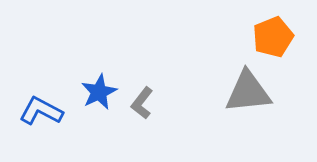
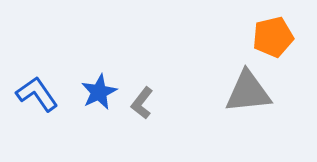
orange pentagon: rotated 9 degrees clockwise
blue L-shape: moved 4 px left, 17 px up; rotated 27 degrees clockwise
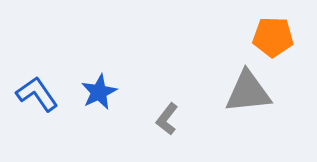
orange pentagon: rotated 15 degrees clockwise
gray L-shape: moved 25 px right, 16 px down
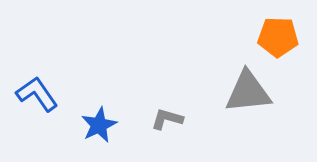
orange pentagon: moved 5 px right
blue star: moved 33 px down
gray L-shape: rotated 68 degrees clockwise
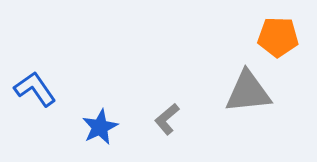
blue L-shape: moved 2 px left, 5 px up
gray L-shape: rotated 56 degrees counterclockwise
blue star: moved 1 px right, 2 px down
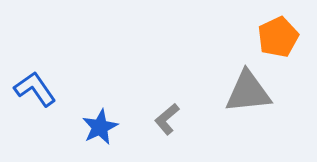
orange pentagon: rotated 27 degrees counterclockwise
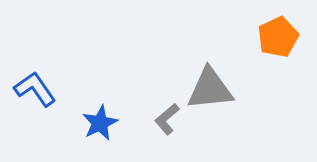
gray triangle: moved 38 px left, 3 px up
blue star: moved 4 px up
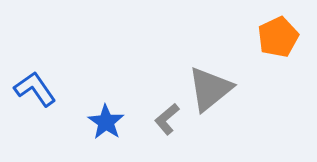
gray triangle: rotated 33 degrees counterclockwise
blue star: moved 6 px right, 1 px up; rotated 12 degrees counterclockwise
